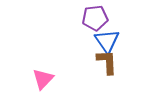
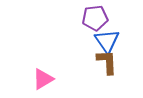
pink triangle: rotated 15 degrees clockwise
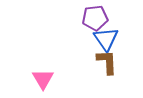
blue triangle: moved 1 px left, 2 px up
pink triangle: rotated 30 degrees counterclockwise
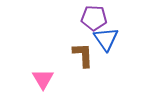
purple pentagon: moved 1 px left; rotated 10 degrees clockwise
brown L-shape: moved 24 px left, 7 px up
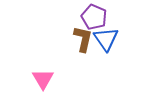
purple pentagon: moved 1 px up; rotated 20 degrees clockwise
brown L-shape: moved 16 px up; rotated 16 degrees clockwise
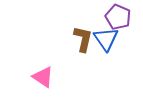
purple pentagon: moved 24 px right
pink triangle: moved 2 px up; rotated 25 degrees counterclockwise
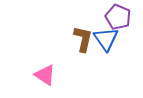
pink triangle: moved 2 px right, 2 px up
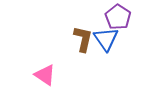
purple pentagon: rotated 10 degrees clockwise
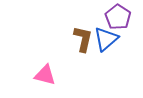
blue triangle: rotated 24 degrees clockwise
pink triangle: rotated 20 degrees counterclockwise
